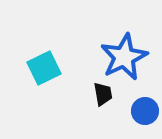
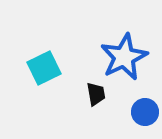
black trapezoid: moved 7 px left
blue circle: moved 1 px down
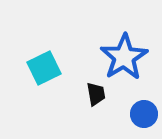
blue star: rotated 6 degrees counterclockwise
blue circle: moved 1 px left, 2 px down
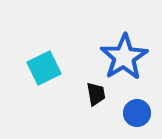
blue circle: moved 7 px left, 1 px up
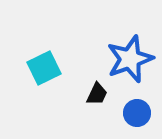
blue star: moved 6 px right, 2 px down; rotated 12 degrees clockwise
black trapezoid: moved 1 px right; rotated 35 degrees clockwise
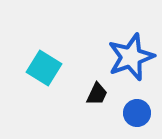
blue star: moved 1 px right, 2 px up
cyan square: rotated 32 degrees counterclockwise
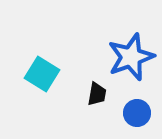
cyan square: moved 2 px left, 6 px down
black trapezoid: rotated 15 degrees counterclockwise
